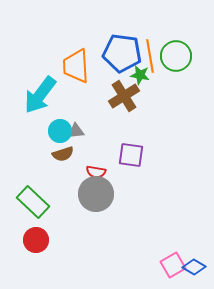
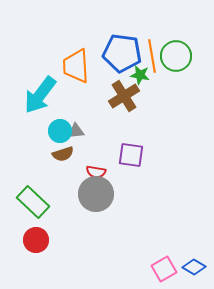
orange line: moved 2 px right
pink square: moved 9 px left, 4 px down
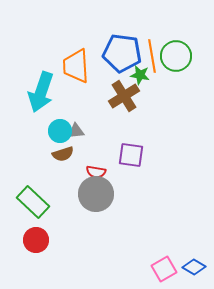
cyan arrow: moved 1 px right, 3 px up; rotated 18 degrees counterclockwise
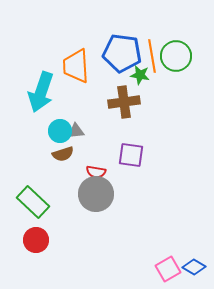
brown cross: moved 6 px down; rotated 24 degrees clockwise
pink square: moved 4 px right
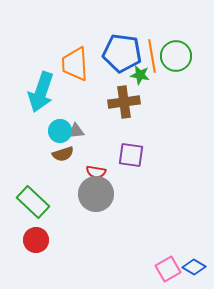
orange trapezoid: moved 1 px left, 2 px up
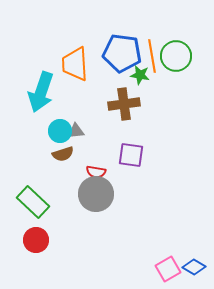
brown cross: moved 2 px down
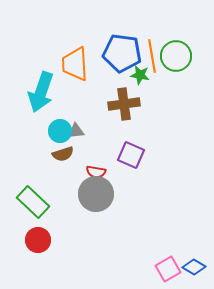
purple square: rotated 16 degrees clockwise
red circle: moved 2 px right
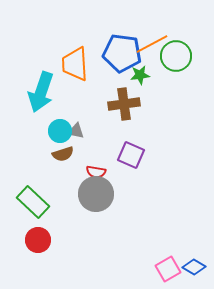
orange line: moved 12 px up; rotated 72 degrees clockwise
green star: rotated 18 degrees counterclockwise
gray triangle: rotated 18 degrees clockwise
